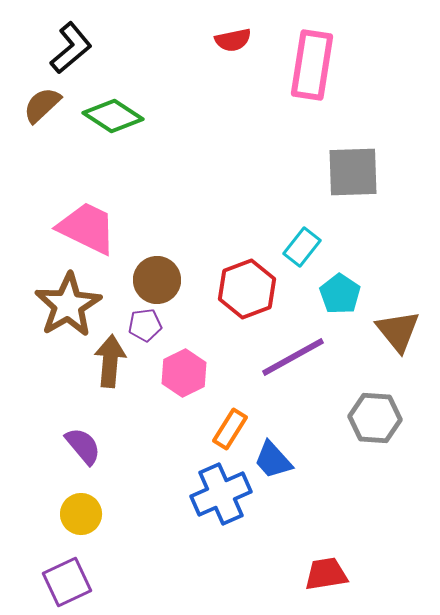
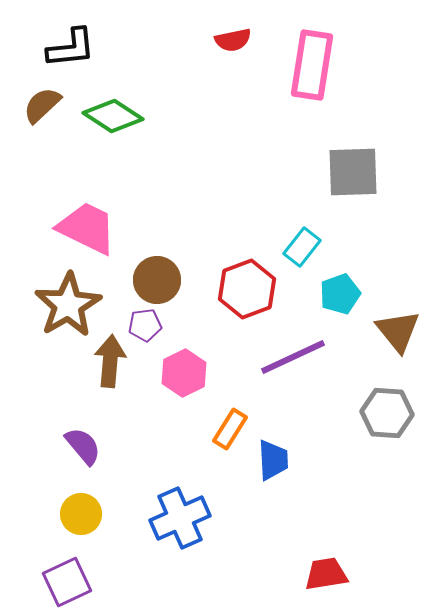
black L-shape: rotated 34 degrees clockwise
cyan pentagon: rotated 18 degrees clockwise
purple line: rotated 4 degrees clockwise
gray hexagon: moved 12 px right, 5 px up
blue trapezoid: rotated 141 degrees counterclockwise
blue cross: moved 41 px left, 24 px down
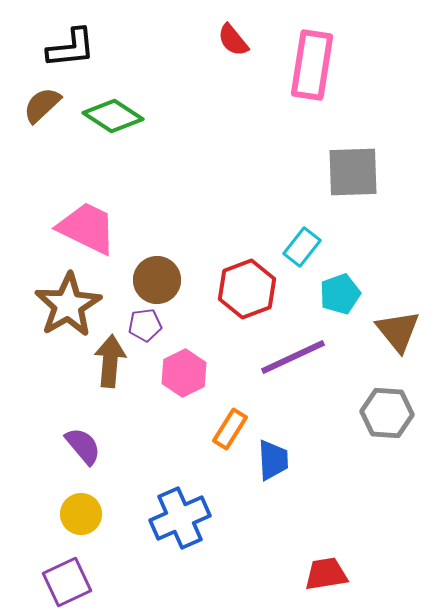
red semicircle: rotated 63 degrees clockwise
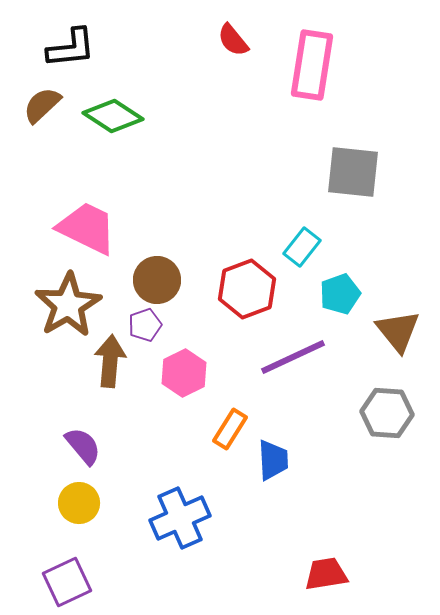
gray square: rotated 8 degrees clockwise
purple pentagon: rotated 12 degrees counterclockwise
yellow circle: moved 2 px left, 11 px up
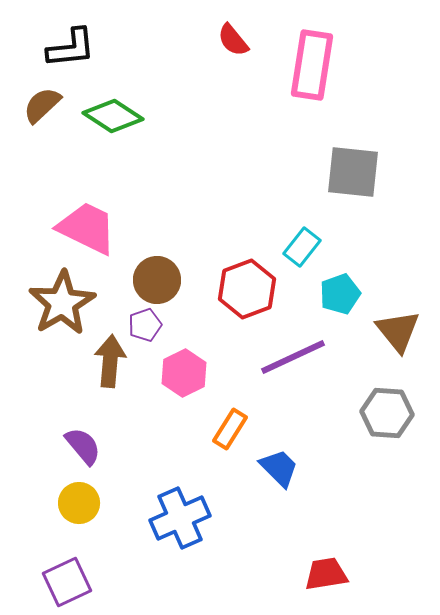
brown star: moved 6 px left, 2 px up
blue trapezoid: moved 6 px right, 8 px down; rotated 42 degrees counterclockwise
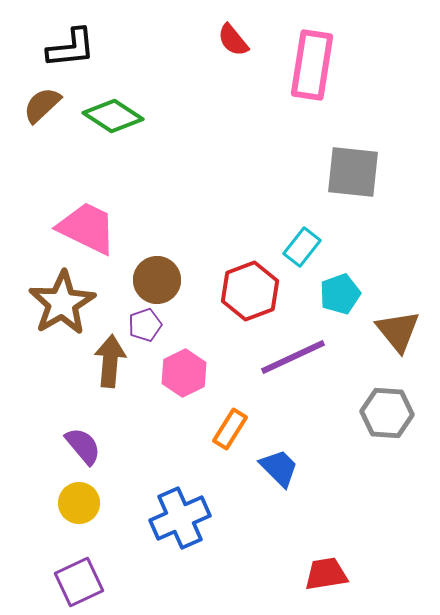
red hexagon: moved 3 px right, 2 px down
purple square: moved 12 px right
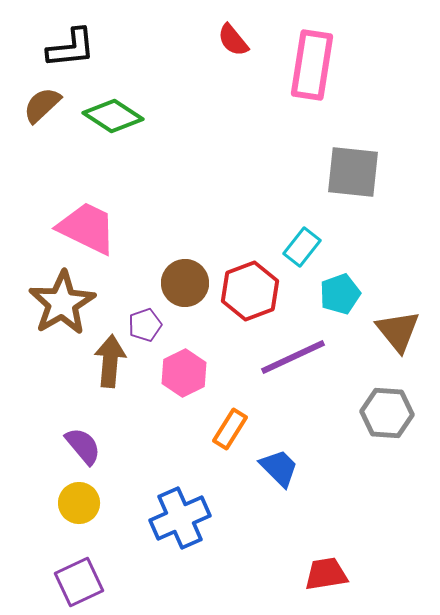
brown circle: moved 28 px right, 3 px down
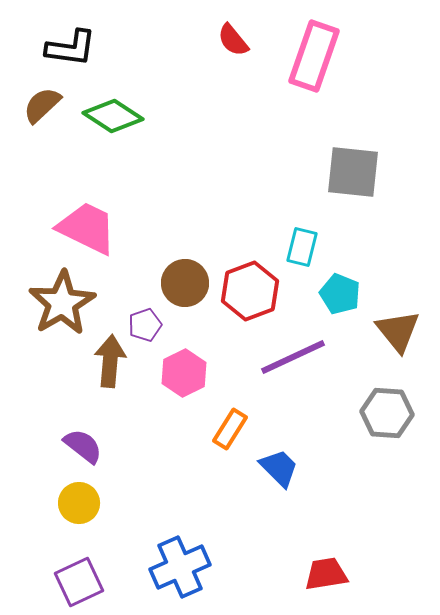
black L-shape: rotated 14 degrees clockwise
pink rectangle: moved 2 px right, 9 px up; rotated 10 degrees clockwise
cyan rectangle: rotated 24 degrees counterclockwise
cyan pentagon: rotated 30 degrees counterclockwise
purple semicircle: rotated 12 degrees counterclockwise
blue cross: moved 49 px down
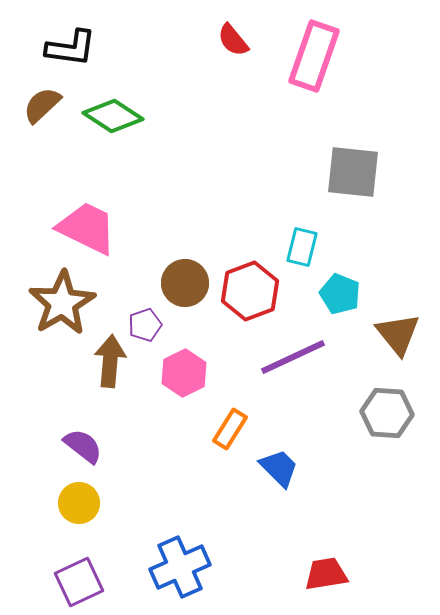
brown triangle: moved 3 px down
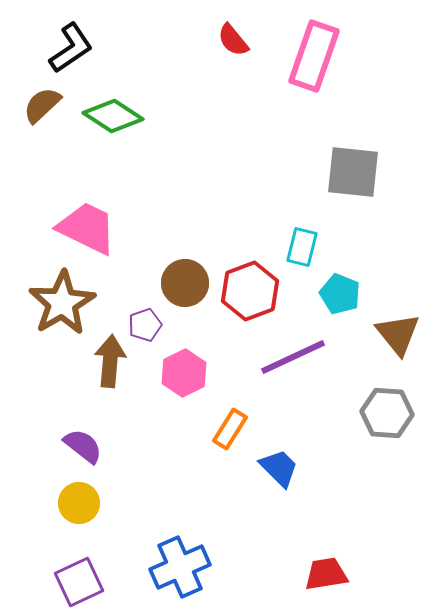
black L-shape: rotated 42 degrees counterclockwise
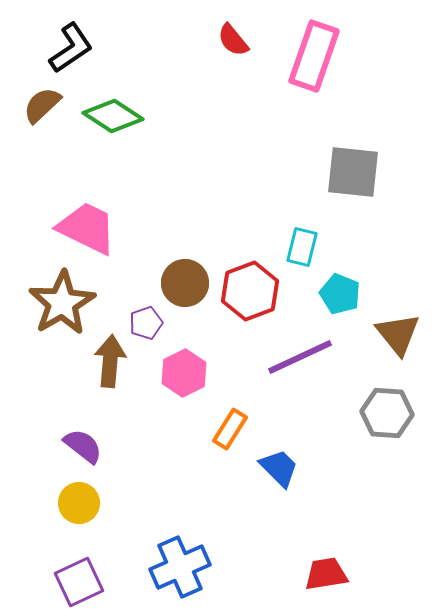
purple pentagon: moved 1 px right, 2 px up
purple line: moved 7 px right
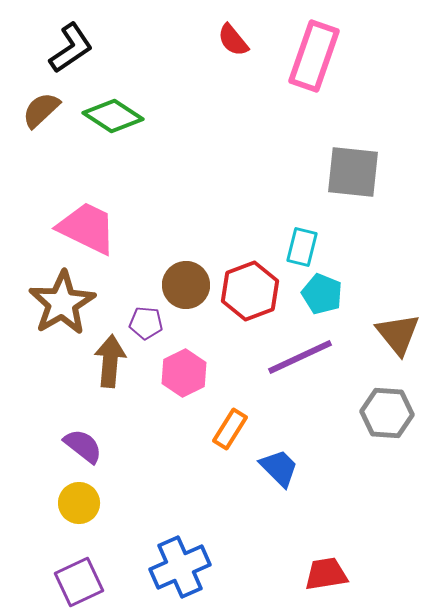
brown semicircle: moved 1 px left, 5 px down
brown circle: moved 1 px right, 2 px down
cyan pentagon: moved 18 px left
purple pentagon: rotated 24 degrees clockwise
